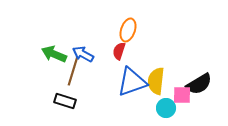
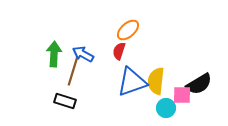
orange ellipse: rotated 30 degrees clockwise
green arrow: rotated 70 degrees clockwise
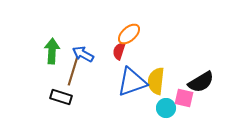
orange ellipse: moved 1 px right, 4 px down
green arrow: moved 2 px left, 3 px up
black semicircle: moved 2 px right, 2 px up
pink square: moved 2 px right, 3 px down; rotated 12 degrees clockwise
black rectangle: moved 4 px left, 4 px up
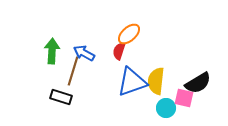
blue arrow: moved 1 px right, 1 px up
black semicircle: moved 3 px left, 1 px down
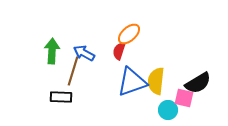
black rectangle: rotated 15 degrees counterclockwise
cyan circle: moved 2 px right, 2 px down
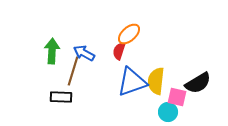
pink square: moved 7 px left, 1 px up
cyan circle: moved 2 px down
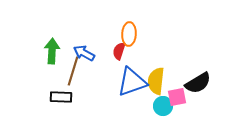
orange ellipse: rotated 45 degrees counterclockwise
pink square: rotated 24 degrees counterclockwise
cyan circle: moved 5 px left, 6 px up
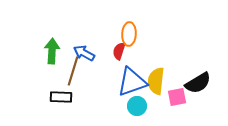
cyan circle: moved 26 px left
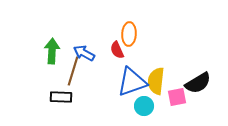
red semicircle: moved 2 px left, 1 px up; rotated 42 degrees counterclockwise
cyan circle: moved 7 px right
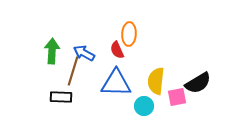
blue triangle: moved 16 px left, 1 px down; rotated 20 degrees clockwise
